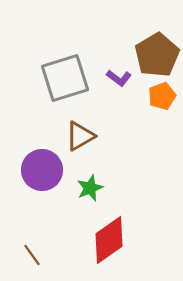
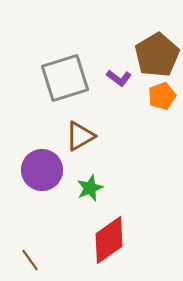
brown line: moved 2 px left, 5 px down
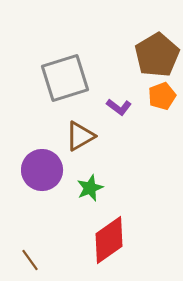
purple L-shape: moved 29 px down
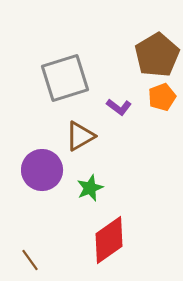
orange pentagon: moved 1 px down
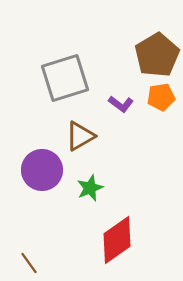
orange pentagon: moved 1 px left; rotated 12 degrees clockwise
purple L-shape: moved 2 px right, 3 px up
red diamond: moved 8 px right
brown line: moved 1 px left, 3 px down
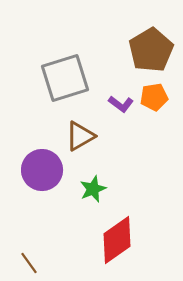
brown pentagon: moved 6 px left, 5 px up
orange pentagon: moved 7 px left
green star: moved 3 px right, 1 px down
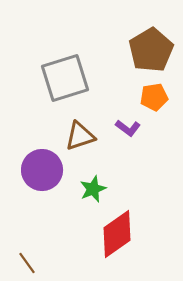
purple L-shape: moved 7 px right, 24 px down
brown triangle: rotated 12 degrees clockwise
red diamond: moved 6 px up
brown line: moved 2 px left
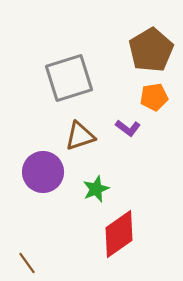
gray square: moved 4 px right
purple circle: moved 1 px right, 2 px down
green star: moved 3 px right
red diamond: moved 2 px right
